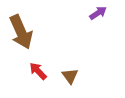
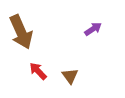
purple arrow: moved 5 px left, 16 px down
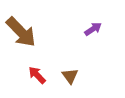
brown arrow: rotated 20 degrees counterclockwise
red arrow: moved 1 px left, 4 px down
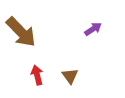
red arrow: rotated 30 degrees clockwise
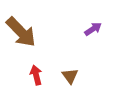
red arrow: moved 1 px left
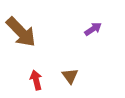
red arrow: moved 5 px down
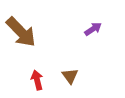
red arrow: moved 1 px right
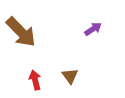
red arrow: moved 2 px left
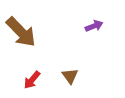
purple arrow: moved 1 px right, 3 px up; rotated 12 degrees clockwise
red arrow: moved 3 px left; rotated 126 degrees counterclockwise
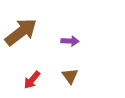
purple arrow: moved 24 px left, 15 px down; rotated 24 degrees clockwise
brown arrow: rotated 84 degrees counterclockwise
